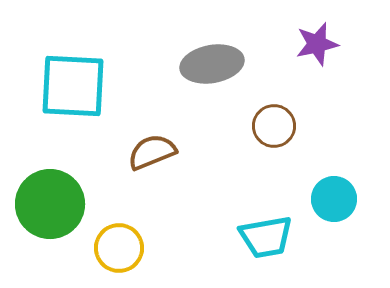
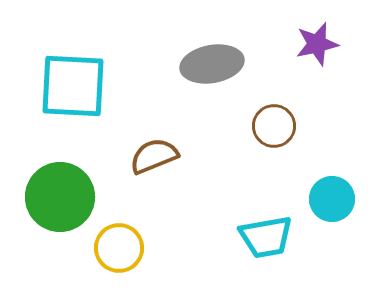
brown semicircle: moved 2 px right, 4 px down
cyan circle: moved 2 px left
green circle: moved 10 px right, 7 px up
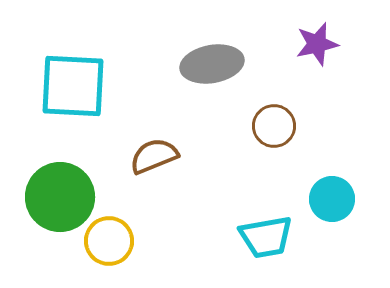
yellow circle: moved 10 px left, 7 px up
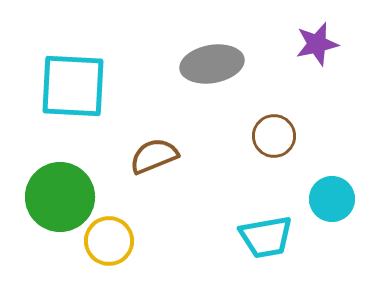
brown circle: moved 10 px down
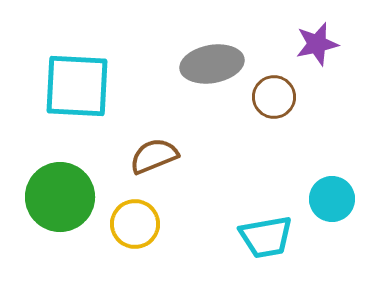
cyan square: moved 4 px right
brown circle: moved 39 px up
yellow circle: moved 26 px right, 17 px up
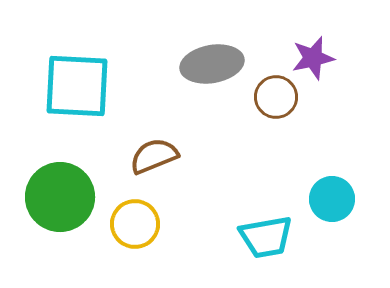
purple star: moved 4 px left, 14 px down
brown circle: moved 2 px right
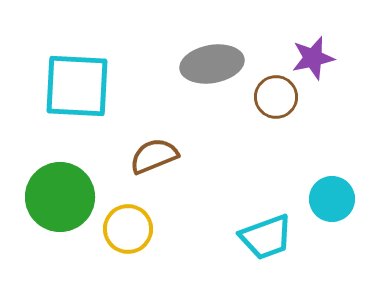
yellow circle: moved 7 px left, 5 px down
cyan trapezoid: rotated 10 degrees counterclockwise
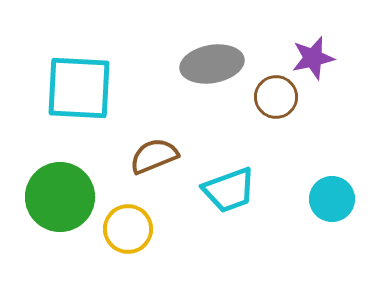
cyan square: moved 2 px right, 2 px down
cyan trapezoid: moved 37 px left, 47 px up
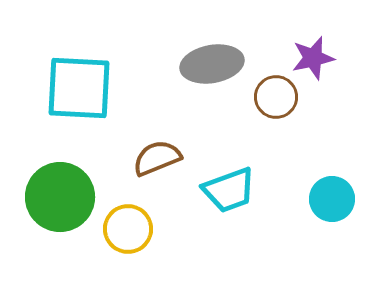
brown semicircle: moved 3 px right, 2 px down
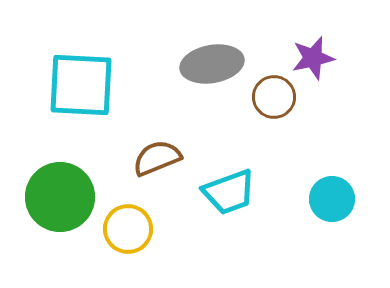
cyan square: moved 2 px right, 3 px up
brown circle: moved 2 px left
cyan trapezoid: moved 2 px down
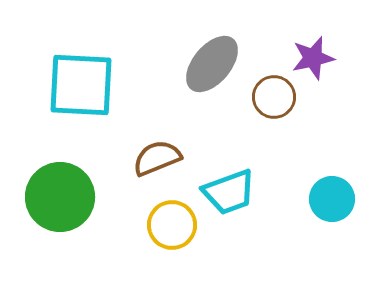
gray ellipse: rotated 40 degrees counterclockwise
yellow circle: moved 44 px right, 4 px up
